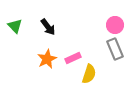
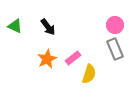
green triangle: rotated 21 degrees counterclockwise
pink rectangle: rotated 14 degrees counterclockwise
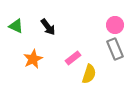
green triangle: moved 1 px right
orange star: moved 14 px left
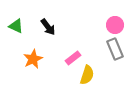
yellow semicircle: moved 2 px left, 1 px down
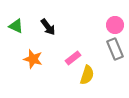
orange star: rotated 30 degrees counterclockwise
